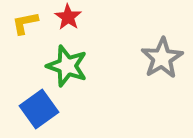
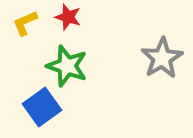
red star: rotated 16 degrees counterclockwise
yellow L-shape: rotated 12 degrees counterclockwise
blue square: moved 3 px right, 2 px up
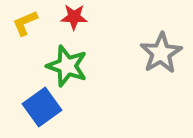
red star: moved 6 px right; rotated 16 degrees counterclockwise
gray star: moved 1 px left, 5 px up
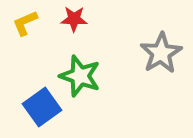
red star: moved 2 px down
green star: moved 13 px right, 10 px down
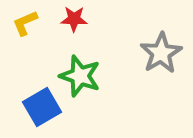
blue square: rotated 6 degrees clockwise
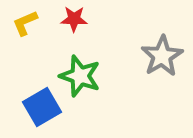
gray star: moved 1 px right, 3 px down
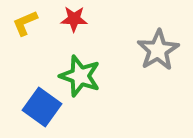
gray star: moved 4 px left, 6 px up
blue square: rotated 24 degrees counterclockwise
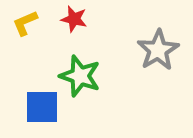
red star: rotated 12 degrees clockwise
blue square: rotated 36 degrees counterclockwise
